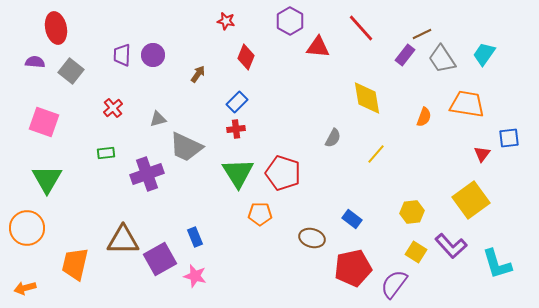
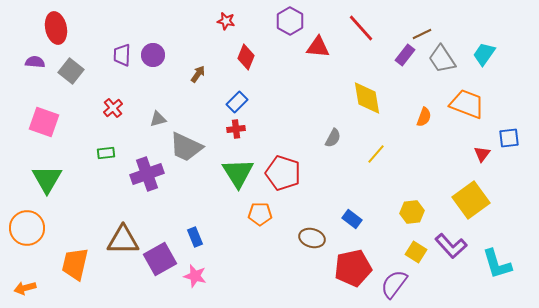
orange trapezoid at (467, 104): rotated 12 degrees clockwise
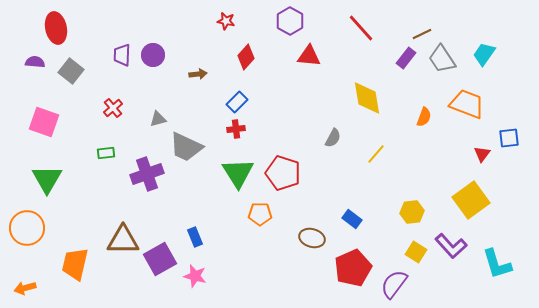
red triangle at (318, 47): moved 9 px left, 9 px down
purple rectangle at (405, 55): moved 1 px right, 3 px down
red diamond at (246, 57): rotated 20 degrees clockwise
brown arrow at (198, 74): rotated 48 degrees clockwise
red pentagon at (353, 268): rotated 12 degrees counterclockwise
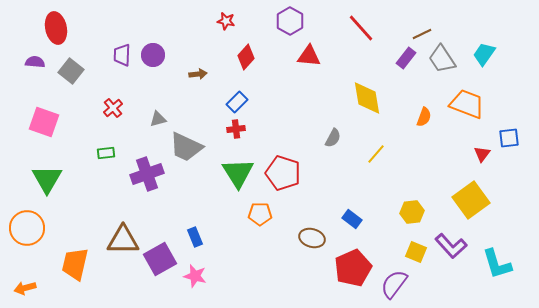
yellow square at (416, 252): rotated 10 degrees counterclockwise
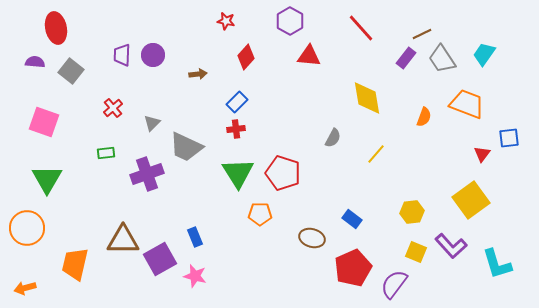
gray triangle at (158, 119): moved 6 px left, 4 px down; rotated 30 degrees counterclockwise
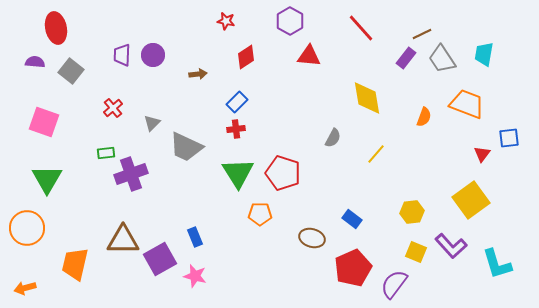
cyan trapezoid at (484, 54): rotated 25 degrees counterclockwise
red diamond at (246, 57): rotated 15 degrees clockwise
purple cross at (147, 174): moved 16 px left
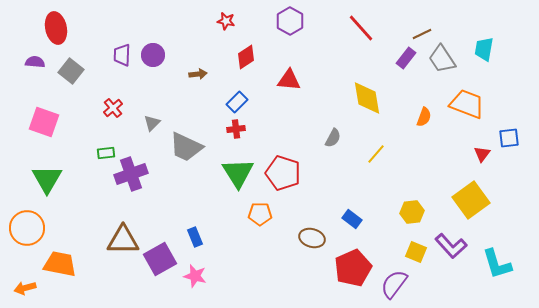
cyan trapezoid at (484, 54): moved 5 px up
red triangle at (309, 56): moved 20 px left, 24 px down
orange trapezoid at (75, 264): moved 15 px left; rotated 88 degrees clockwise
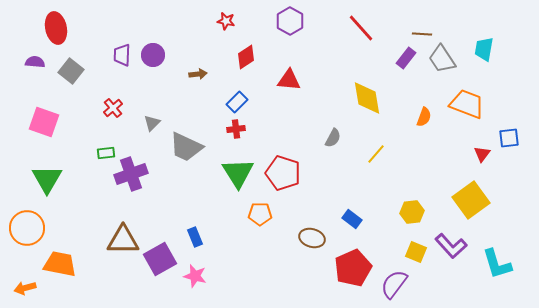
brown line at (422, 34): rotated 30 degrees clockwise
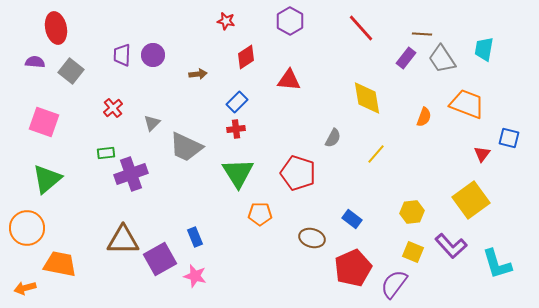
blue square at (509, 138): rotated 20 degrees clockwise
red pentagon at (283, 173): moved 15 px right
green triangle at (47, 179): rotated 20 degrees clockwise
yellow square at (416, 252): moved 3 px left
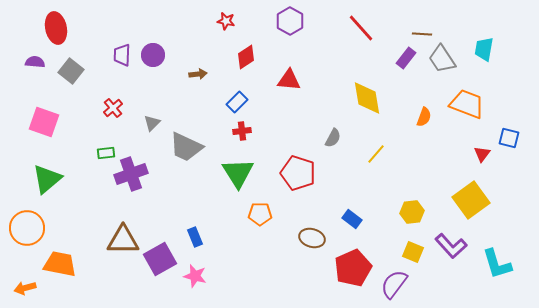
red cross at (236, 129): moved 6 px right, 2 px down
